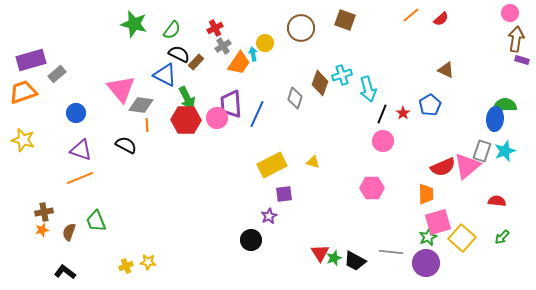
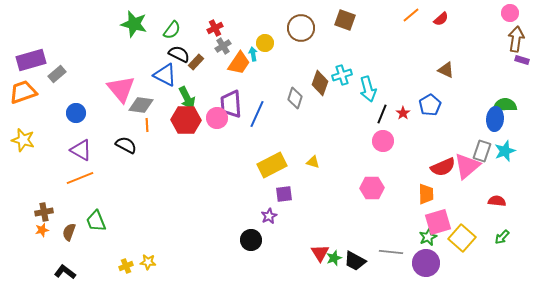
purple triangle at (81, 150): rotated 10 degrees clockwise
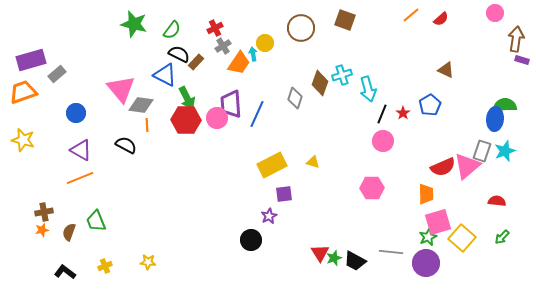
pink circle at (510, 13): moved 15 px left
yellow cross at (126, 266): moved 21 px left
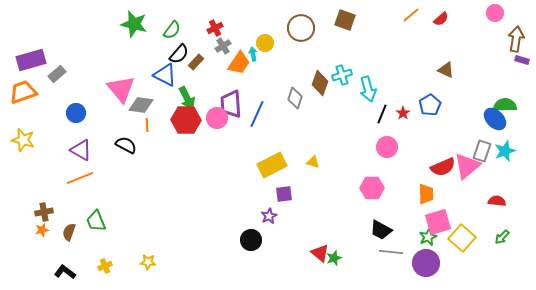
black semicircle at (179, 54): rotated 105 degrees clockwise
blue ellipse at (495, 119): rotated 50 degrees counterclockwise
pink circle at (383, 141): moved 4 px right, 6 px down
red triangle at (320, 253): rotated 18 degrees counterclockwise
black trapezoid at (355, 261): moved 26 px right, 31 px up
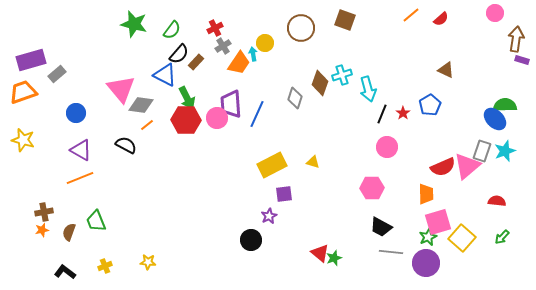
orange line at (147, 125): rotated 56 degrees clockwise
black trapezoid at (381, 230): moved 3 px up
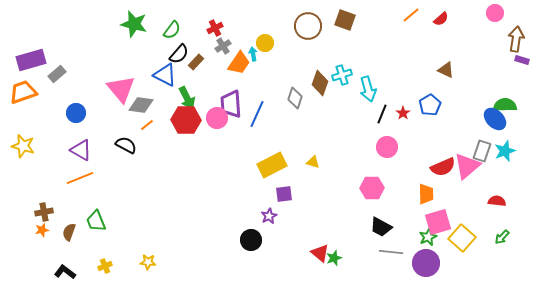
brown circle at (301, 28): moved 7 px right, 2 px up
yellow star at (23, 140): moved 6 px down
